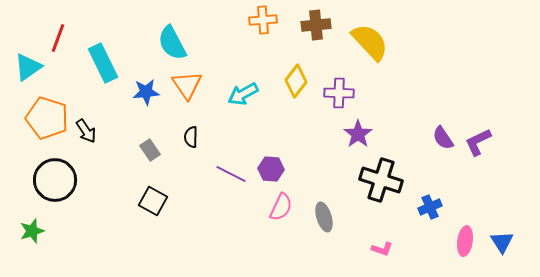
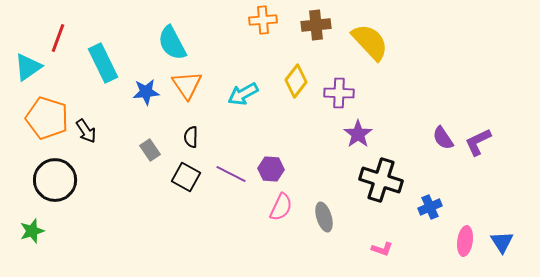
black square: moved 33 px right, 24 px up
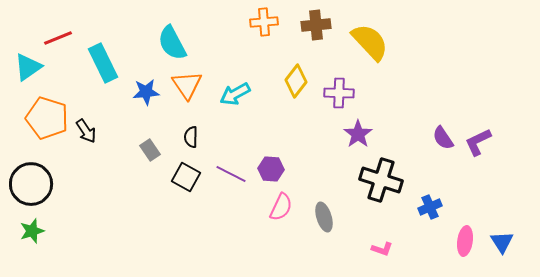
orange cross: moved 1 px right, 2 px down
red line: rotated 48 degrees clockwise
cyan arrow: moved 8 px left
black circle: moved 24 px left, 4 px down
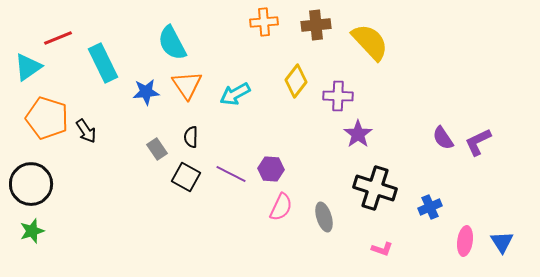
purple cross: moved 1 px left, 3 px down
gray rectangle: moved 7 px right, 1 px up
black cross: moved 6 px left, 8 px down
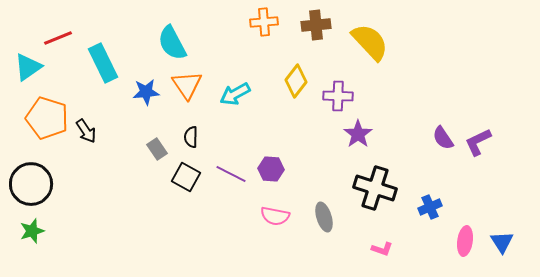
pink semicircle: moved 6 px left, 9 px down; rotated 76 degrees clockwise
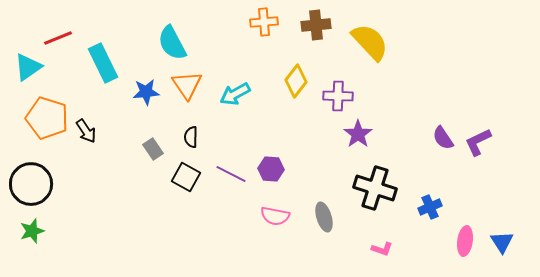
gray rectangle: moved 4 px left
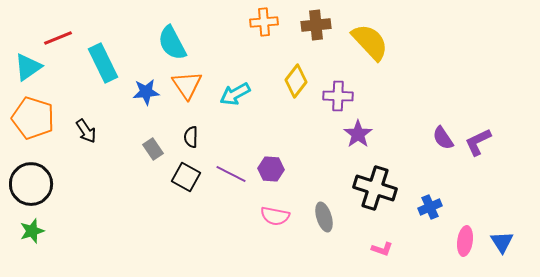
orange pentagon: moved 14 px left
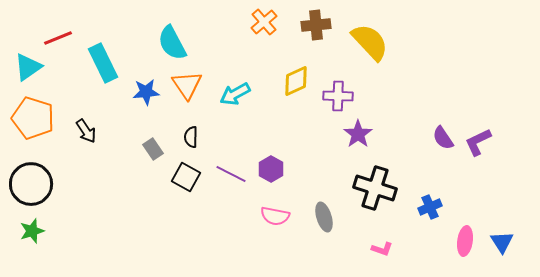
orange cross: rotated 36 degrees counterclockwise
yellow diamond: rotated 28 degrees clockwise
purple hexagon: rotated 25 degrees clockwise
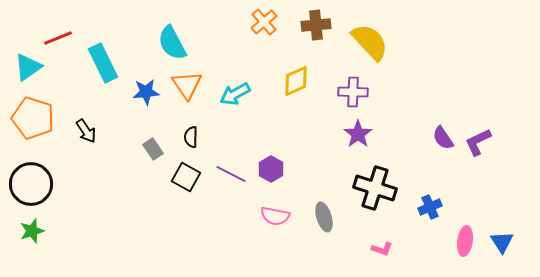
purple cross: moved 15 px right, 4 px up
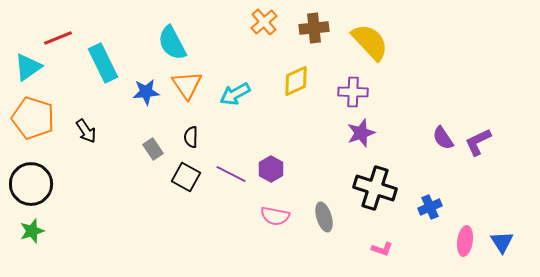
brown cross: moved 2 px left, 3 px down
purple star: moved 3 px right, 1 px up; rotated 16 degrees clockwise
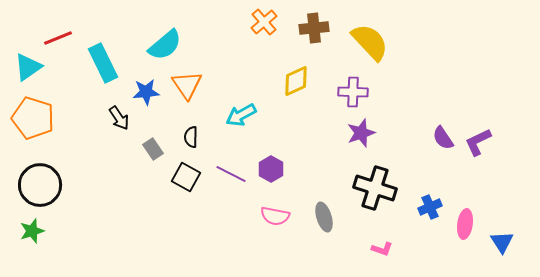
cyan semicircle: moved 7 px left, 2 px down; rotated 102 degrees counterclockwise
cyan arrow: moved 6 px right, 21 px down
black arrow: moved 33 px right, 13 px up
black circle: moved 9 px right, 1 px down
pink ellipse: moved 17 px up
